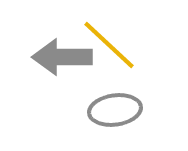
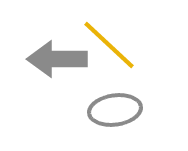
gray arrow: moved 5 px left, 2 px down
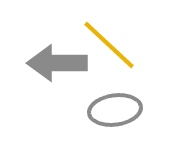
gray arrow: moved 4 px down
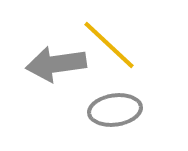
gray arrow: moved 1 px left, 1 px down; rotated 8 degrees counterclockwise
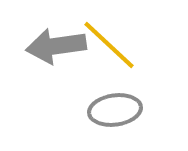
gray arrow: moved 18 px up
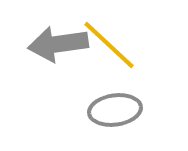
gray arrow: moved 2 px right, 2 px up
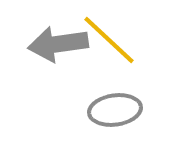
yellow line: moved 5 px up
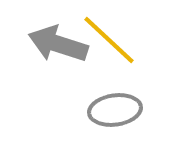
gray arrow: rotated 26 degrees clockwise
